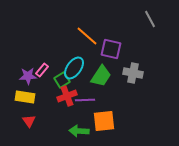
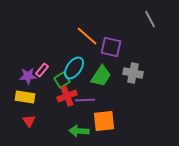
purple square: moved 2 px up
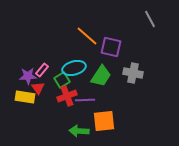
cyan ellipse: rotated 40 degrees clockwise
red triangle: moved 9 px right, 33 px up
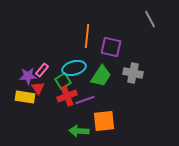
orange line: rotated 55 degrees clockwise
green square: moved 1 px right, 1 px down
purple line: rotated 18 degrees counterclockwise
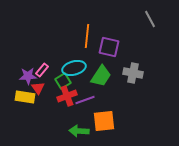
purple square: moved 2 px left
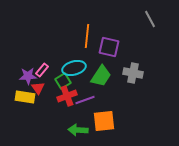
green arrow: moved 1 px left, 1 px up
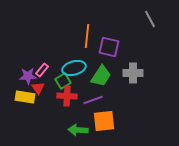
gray cross: rotated 12 degrees counterclockwise
red cross: rotated 24 degrees clockwise
purple line: moved 8 px right
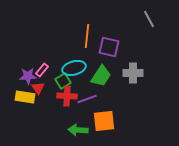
gray line: moved 1 px left
purple line: moved 6 px left, 1 px up
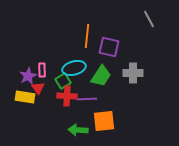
pink rectangle: rotated 40 degrees counterclockwise
purple star: rotated 24 degrees counterclockwise
purple line: rotated 18 degrees clockwise
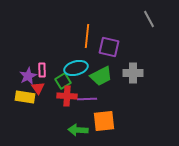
cyan ellipse: moved 2 px right
green trapezoid: rotated 30 degrees clockwise
